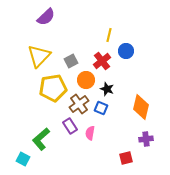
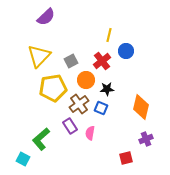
black star: rotated 24 degrees counterclockwise
purple cross: rotated 16 degrees counterclockwise
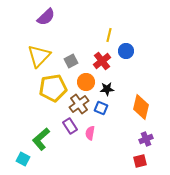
orange circle: moved 2 px down
red square: moved 14 px right, 3 px down
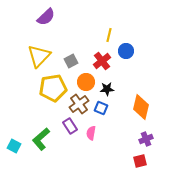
pink semicircle: moved 1 px right
cyan square: moved 9 px left, 13 px up
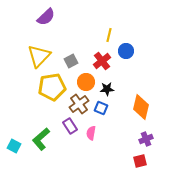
yellow pentagon: moved 1 px left, 1 px up
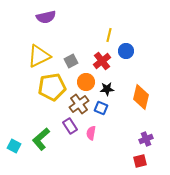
purple semicircle: rotated 30 degrees clockwise
yellow triangle: rotated 20 degrees clockwise
orange diamond: moved 10 px up
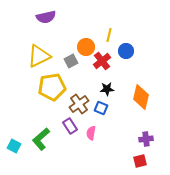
orange circle: moved 35 px up
purple cross: rotated 16 degrees clockwise
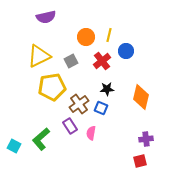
orange circle: moved 10 px up
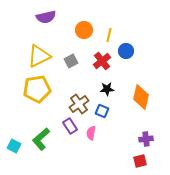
orange circle: moved 2 px left, 7 px up
yellow pentagon: moved 15 px left, 2 px down
blue square: moved 1 px right, 3 px down
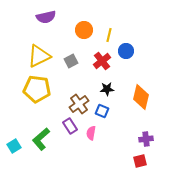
yellow pentagon: rotated 16 degrees clockwise
cyan square: rotated 32 degrees clockwise
